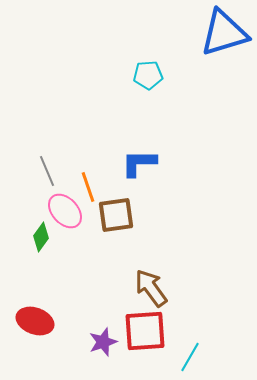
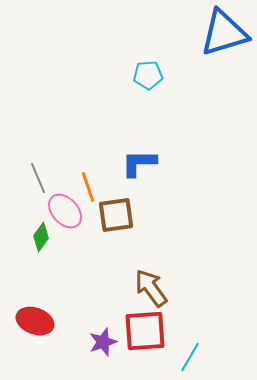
gray line: moved 9 px left, 7 px down
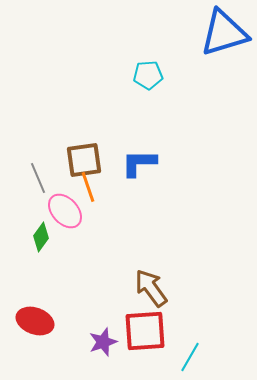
brown square: moved 32 px left, 55 px up
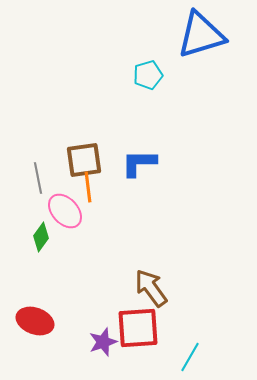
blue triangle: moved 23 px left, 2 px down
cyan pentagon: rotated 12 degrees counterclockwise
gray line: rotated 12 degrees clockwise
orange line: rotated 12 degrees clockwise
red square: moved 7 px left, 3 px up
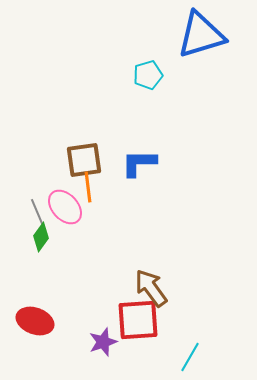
gray line: moved 36 px down; rotated 12 degrees counterclockwise
pink ellipse: moved 4 px up
red square: moved 8 px up
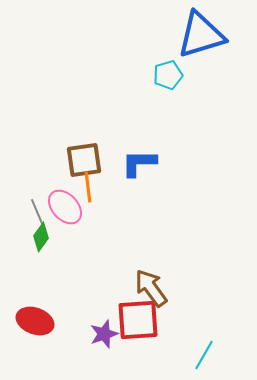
cyan pentagon: moved 20 px right
purple star: moved 1 px right, 8 px up
cyan line: moved 14 px right, 2 px up
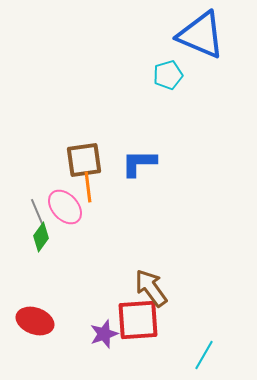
blue triangle: rotated 40 degrees clockwise
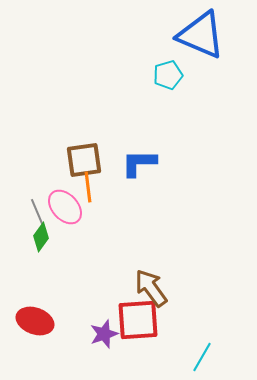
cyan line: moved 2 px left, 2 px down
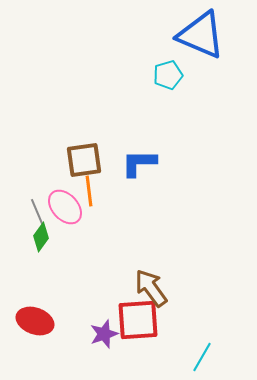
orange line: moved 1 px right, 4 px down
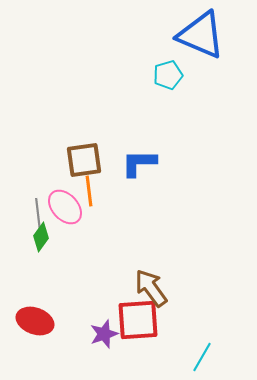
gray line: rotated 16 degrees clockwise
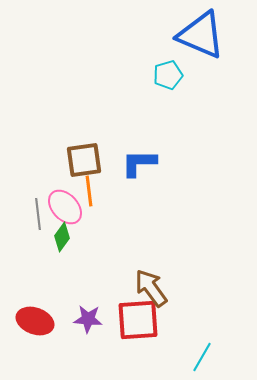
green diamond: moved 21 px right
purple star: moved 16 px left, 15 px up; rotated 24 degrees clockwise
